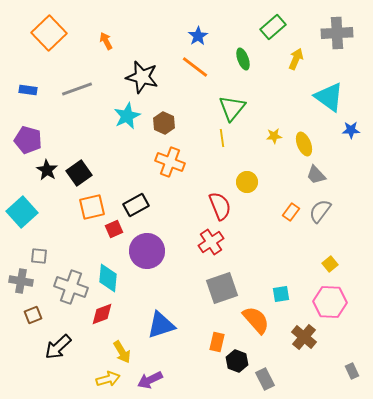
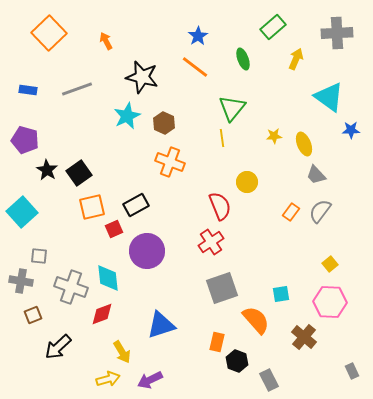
purple pentagon at (28, 140): moved 3 px left
cyan diamond at (108, 278): rotated 12 degrees counterclockwise
gray rectangle at (265, 379): moved 4 px right, 1 px down
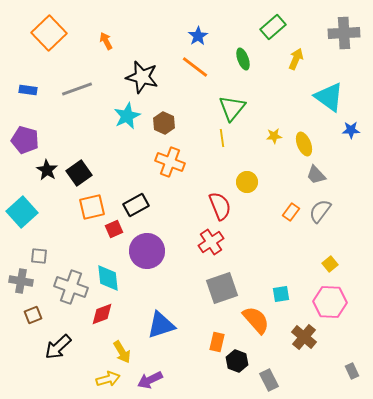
gray cross at (337, 33): moved 7 px right
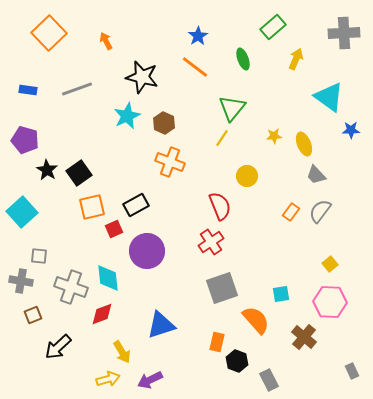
yellow line at (222, 138): rotated 42 degrees clockwise
yellow circle at (247, 182): moved 6 px up
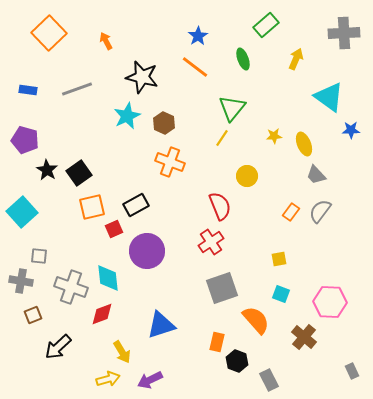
green rectangle at (273, 27): moved 7 px left, 2 px up
yellow square at (330, 264): moved 51 px left, 5 px up; rotated 28 degrees clockwise
cyan square at (281, 294): rotated 30 degrees clockwise
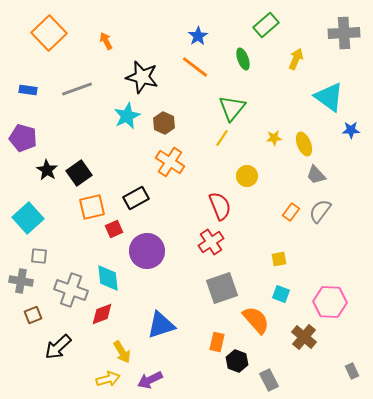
yellow star at (274, 136): moved 2 px down
purple pentagon at (25, 140): moved 2 px left, 2 px up
orange cross at (170, 162): rotated 12 degrees clockwise
black rectangle at (136, 205): moved 7 px up
cyan square at (22, 212): moved 6 px right, 6 px down
gray cross at (71, 287): moved 3 px down
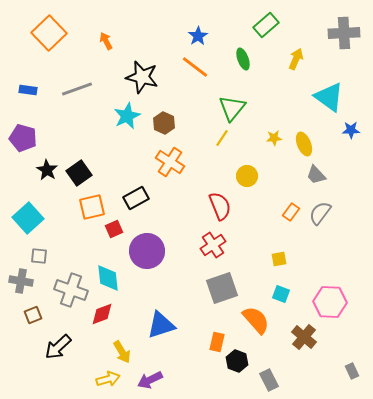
gray semicircle at (320, 211): moved 2 px down
red cross at (211, 242): moved 2 px right, 3 px down
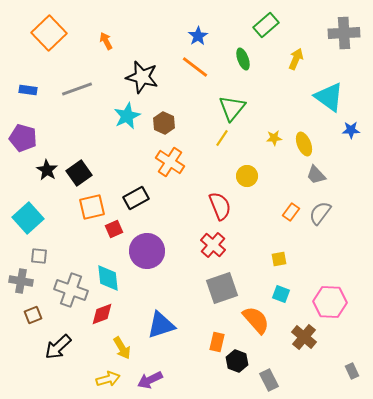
red cross at (213, 245): rotated 15 degrees counterclockwise
yellow arrow at (122, 352): moved 4 px up
